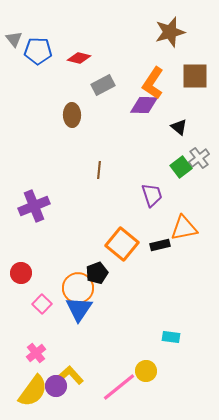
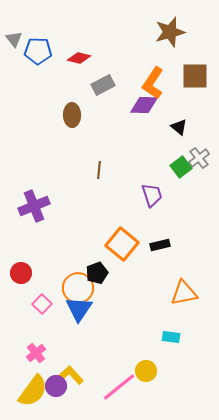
orange triangle: moved 65 px down
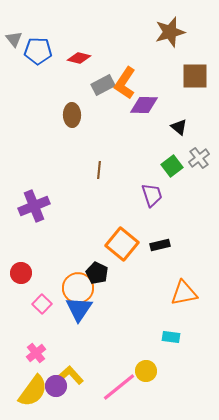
orange L-shape: moved 28 px left
green square: moved 9 px left, 1 px up
black pentagon: rotated 25 degrees counterclockwise
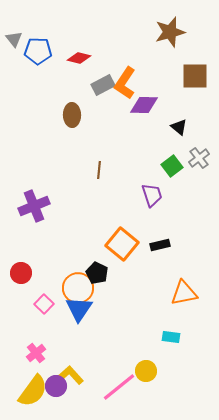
pink square: moved 2 px right
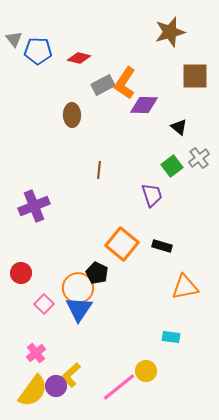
black rectangle: moved 2 px right, 1 px down; rotated 30 degrees clockwise
orange triangle: moved 1 px right, 6 px up
yellow L-shape: rotated 90 degrees counterclockwise
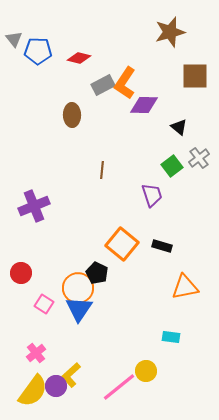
brown line: moved 3 px right
pink square: rotated 12 degrees counterclockwise
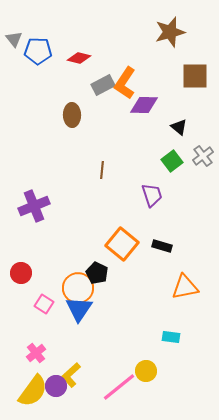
gray cross: moved 4 px right, 2 px up
green square: moved 5 px up
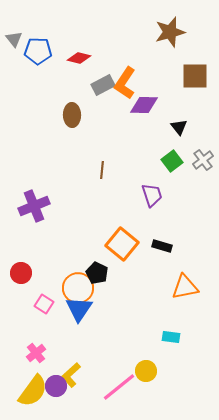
black triangle: rotated 12 degrees clockwise
gray cross: moved 4 px down
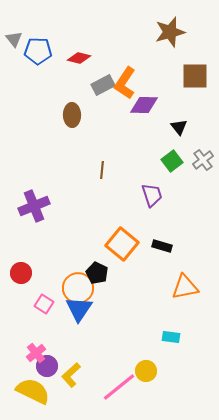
purple circle: moved 9 px left, 20 px up
yellow semicircle: rotated 100 degrees counterclockwise
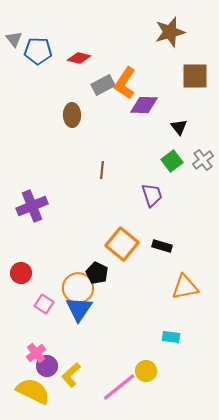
purple cross: moved 2 px left
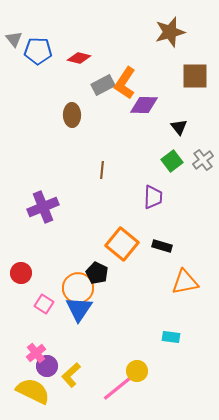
purple trapezoid: moved 1 px right, 2 px down; rotated 20 degrees clockwise
purple cross: moved 11 px right, 1 px down
orange triangle: moved 5 px up
yellow circle: moved 9 px left
